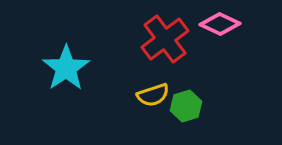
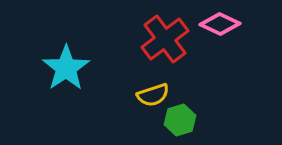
green hexagon: moved 6 px left, 14 px down
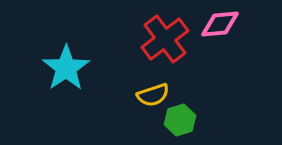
pink diamond: rotated 30 degrees counterclockwise
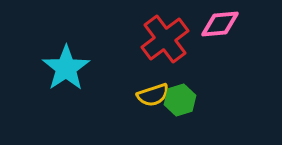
green hexagon: moved 20 px up
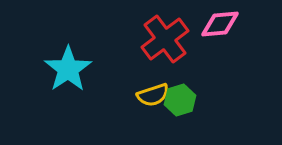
cyan star: moved 2 px right, 1 px down
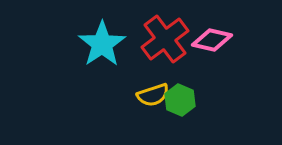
pink diamond: moved 8 px left, 16 px down; rotated 18 degrees clockwise
cyan star: moved 34 px right, 25 px up
green hexagon: rotated 20 degrees counterclockwise
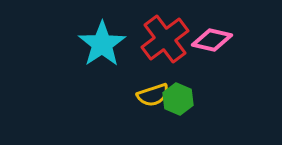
green hexagon: moved 2 px left, 1 px up
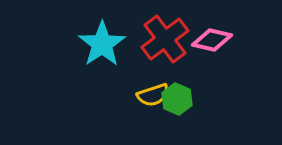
green hexagon: moved 1 px left
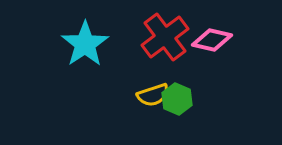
red cross: moved 2 px up
cyan star: moved 17 px left
